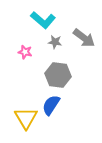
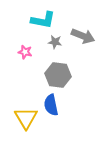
cyan L-shape: rotated 30 degrees counterclockwise
gray arrow: moved 1 px left, 2 px up; rotated 15 degrees counterclockwise
blue semicircle: rotated 45 degrees counterclockwise
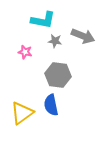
gray star: moved 1 px up
yellow triangle: moved 4 px left, 5 px up; rotated 25 degrees clockwise
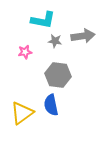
gray arrow: rotated 30 degrees counterclockwise
pink star: rotated 24 degrees counterclockwise
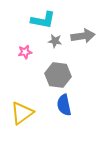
blue semicircle: moved 13 px right
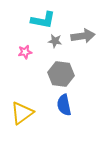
gray hexagon: moved 3 px right, 1 px up
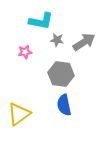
cyan L-shape: moved 2 px left, 1 px down
gray arrow: moved 1 px right, 6 px down; rotated 25 degrees counterclockwise
gray star: moved 2 px right, 1 px up
yellow triangle: moved 3 px left, 1 px down
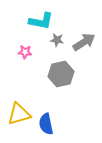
pink star: rotated 16 degrees clockwise
gray hexagon: rotated 20 degrees counterclockwise
blue semicircle: moved 18 px left, 19 px down
yellow triangle: rotated 20 degrees clockwise
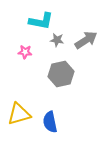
gray arrow: moved 2 px right, 2 px up
blue semicircle: moved 4 px right, 2 px up
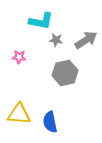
gray star: moved 1 px left
pink star: moved 6 px left, 5 px down
gray hexagon: moved 4 px right, 1 px up
yellow triangle: rotated 20 degrees clockwise
